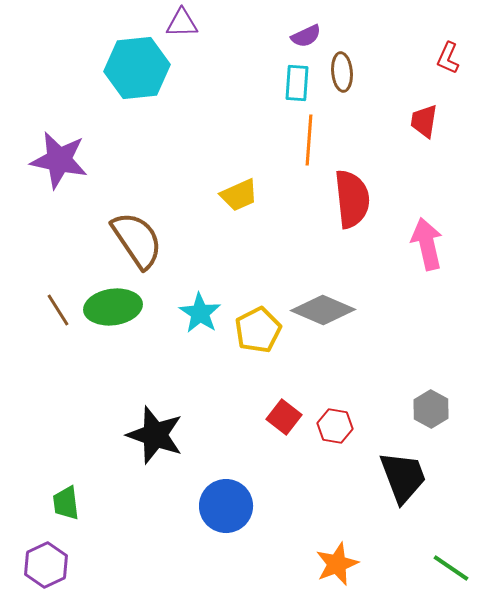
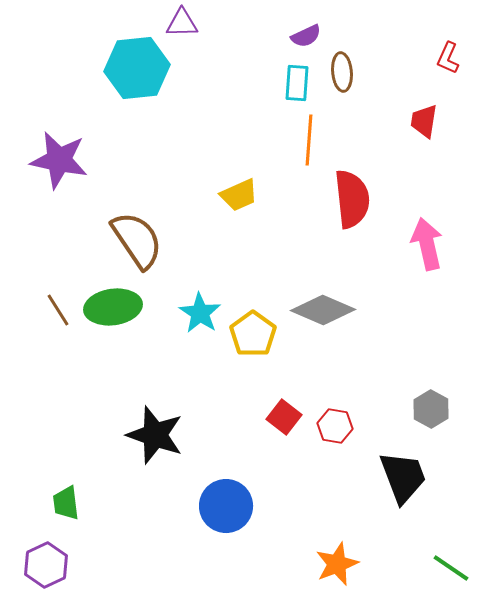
yellow pentagon: moved 5 px left, 4 px down; rotated 9 degrees counterclockwise
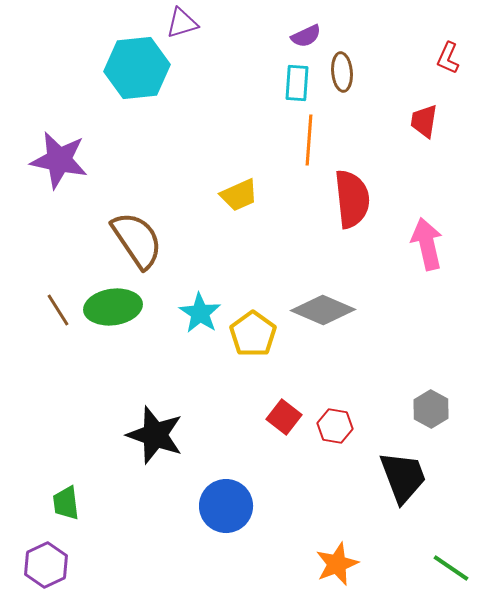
purple triangle: rotated 16 degrees counterclockwise
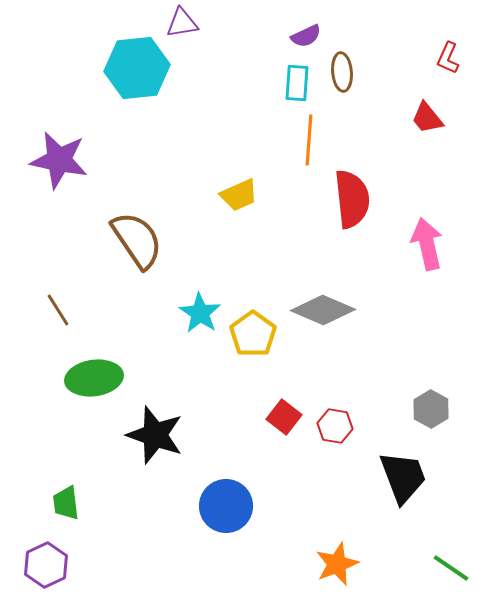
purple triangle: rotated 8 degrees clockwise
red trapezoid: moved 3 px right, 3 px up; rotated 48 degrees counterclockwise
green ellipse: moved 19 px left, 71 px down
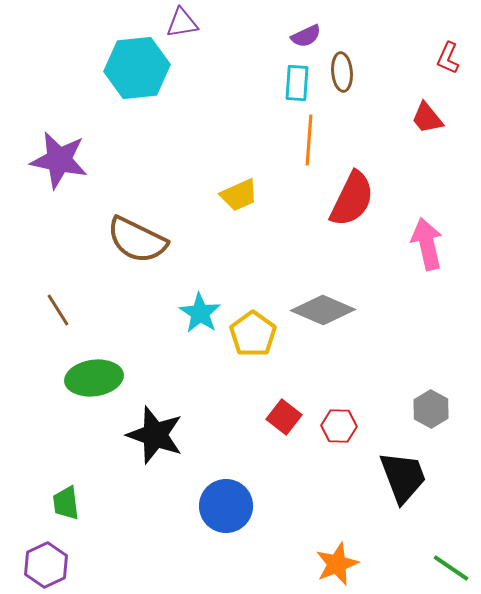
red semicircle: rotated 32 degrees clockwise
brown semicircle: rotated 150 degrees clockwise
red hexagon: moved 4 px right; rotated 8 degrees counterclockwise
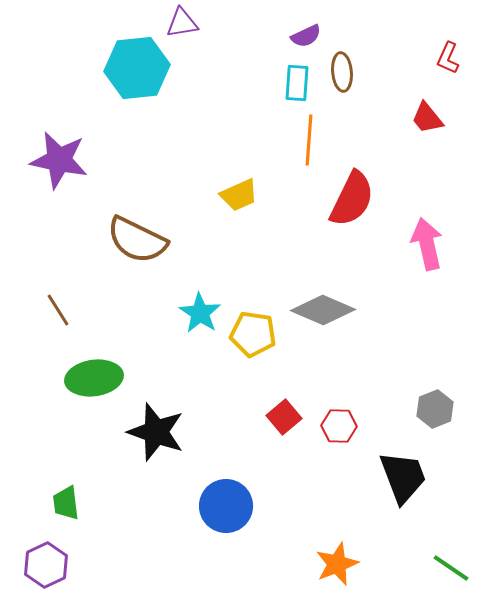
yellow pentagon: rotated 27 degrees counterclockwise
gray hexagon: moved 4 px right; rotated 9 degrees clockwise
red square: rotated 12 degrees clockwise
black star: moved 1 px right, 3 px up
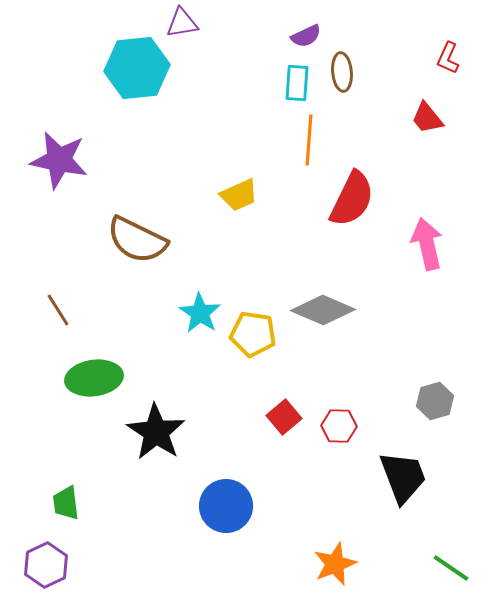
gray hexagon: moved 8 px up; rotated 6 degrees clockwise
black star: rotated 14 degrees clockwise
orange star: moved 2 px left
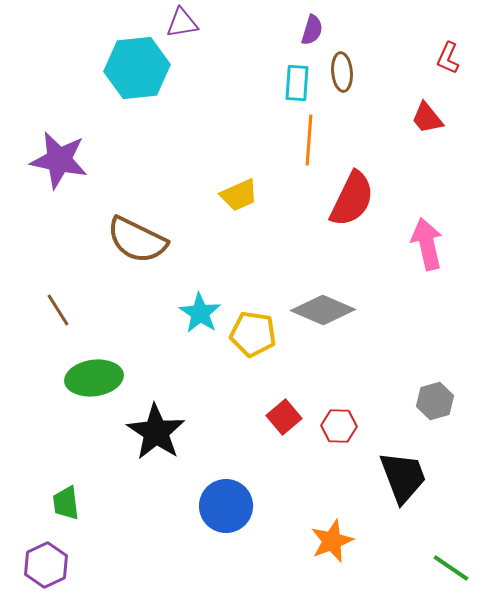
purple semicircle: moved 6 px right, 6 px up; rotated 48 degrees counterclockwise
orange star: moved 3 px left, 23 px up
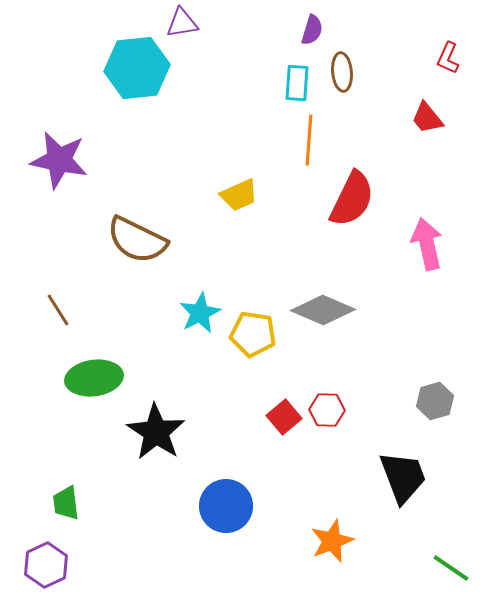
cyan star: rotated 12 degrees clockwise
red hexagon: moved 12 px left, 16 px up
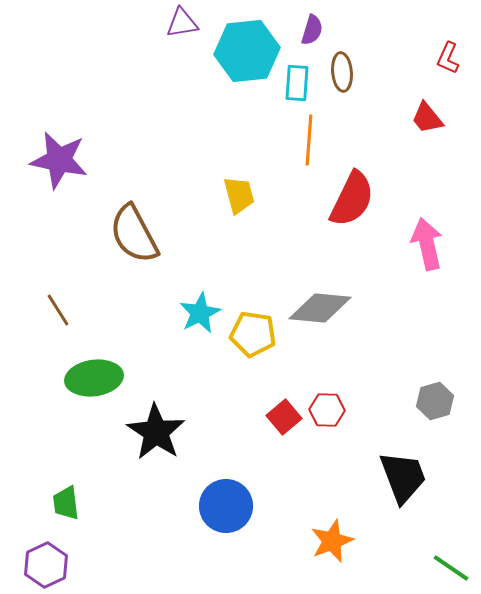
cyan hexagon: moved 110 px right, 17 px up
yellow trapezoid: rotated 81 degrees counterclockwise
brown semicircle: moved 3 px left, 6 px up; rotated 36 degrees clockwise
gray diamond: moved 3 px left, 2 px up; rotated 18 degrees counterclockwise
